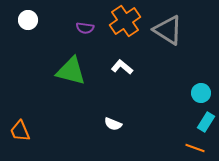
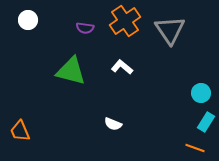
gray triangle: moved 2 px right; rotated 24 degrees clockwise
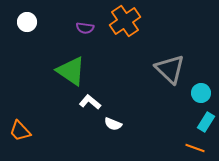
white circle: moved 1 px left, 2 px down
gray triangle: moved 39 px down; rotated 12 degrees counterclockwise
white L-shape: moved 32 px left, 35 px down
green triangle: rotated 20 degrees clockwise
orange trapezoid: rotated 20 degrees counterclockwise
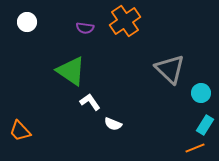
white L-shape: rotated 15 degrees clockwise
cyan rectangle: moved 1 px left, 3 px down
orange line: rotated 42 degrees counterclockwise
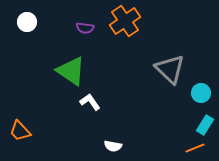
white semicircle: moved 22 px down; rotated 12 degrees counterclockwise
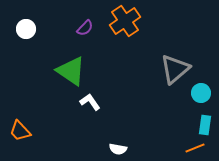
white circle: moved 1 px left, 7 px down
purple semicircle: rotated 54 degrees counterclockwise
gray triangle: moved 5 px right; rotated 36 degrees clockwise
cyan rectangle: rotated 24 degrees counterclockwise
white semicircle: moved 5 px right, 3 px down
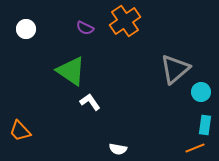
purple semicircle: rotated 72 degrees clockwise
cyan circle: moved 1 px up
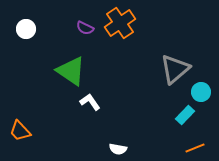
orange cross: moved 5 px left, 2 px down
cyan rectangle: moved 20 px left, 10 px up; rotated 36 degrees clockwise
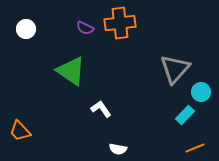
orange cross: rotated 28 degrees clockwise
gray triangle: rotated 8 degrees counterclockwise
white L-shape: moved 11 px right, 7 px down
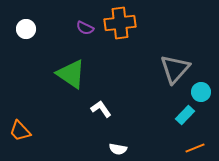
green triangle: moved 3 px down
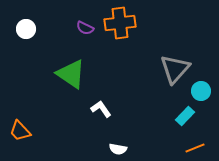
cyan circle: moved 1 px up
cyan rectangle: moved 1 px down
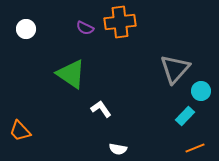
orange cross: moved 1 px up
